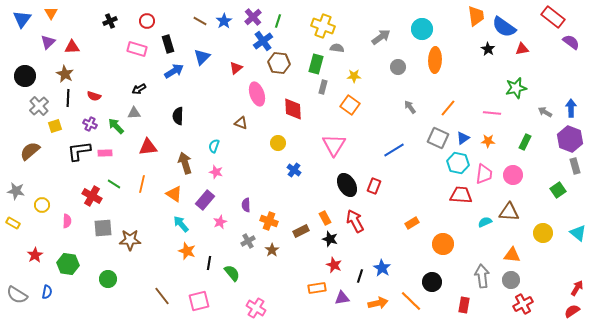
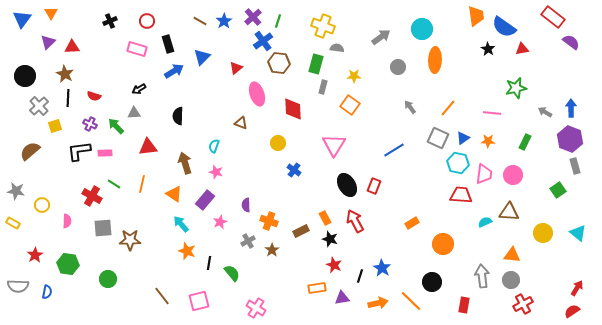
gray semicircle at (17, 295): moved 1 px right, 9 px up; rotated 30 degrees counterclockwise
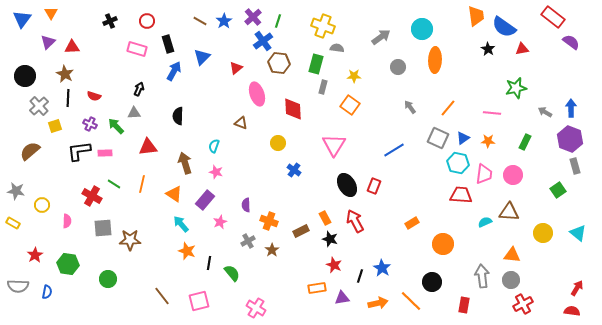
blue arrow at (174, 71): rotated 30 degrees counterclockwise
black arrow at (139, 89): rotated 144 degrees clockwise
red semicircle at (572, 311): rotated 42 degrees clockwise
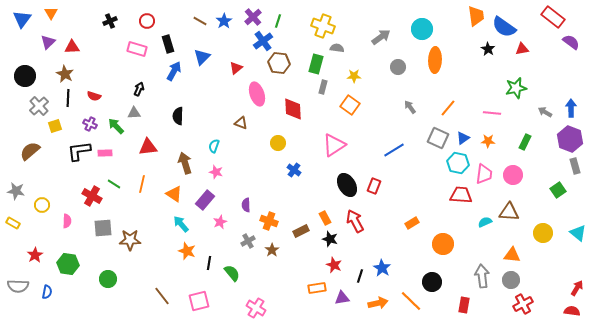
pink triangle at (334, 145): rotated 25 degrees clockwise
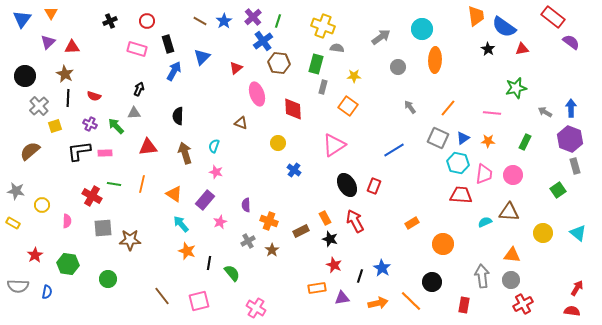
orange square at (350, 105): moved 2 px left, 1 px down
brown arrow at (185, 163): moved 10 px up
green line at (114, 184): rotated 24 degrees counterclockwise
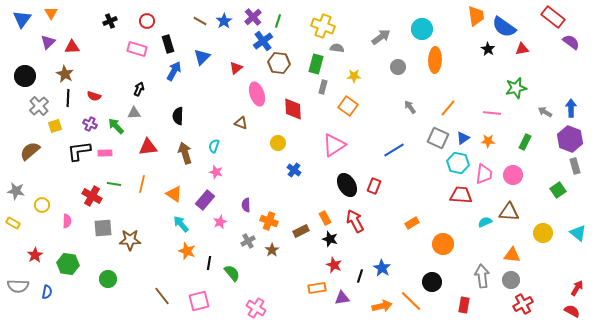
orange arrow at (378, 303): moved 4 px right, 3 px down
red semicircle at (572, 311): rotated 21 degrees clockwise
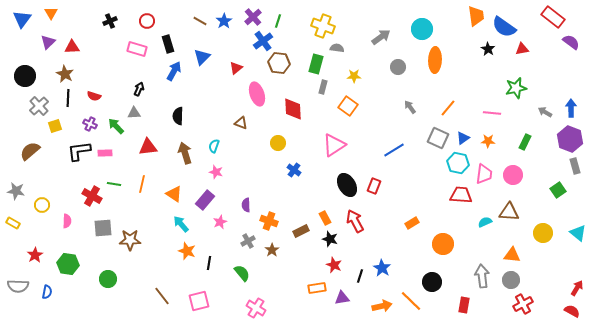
green semicircle at (232, 273): moved 10 px right
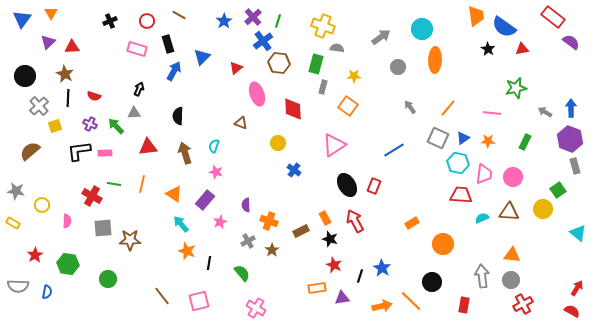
brown line at (200, 21): moved 21 px left, 6 px up
pink circle at (513, 175): moved 2 px down
cyan semicircle at (485, 222): moved 3 px left, 4 px up
yellow circle at (543, 233): moved 24 px up
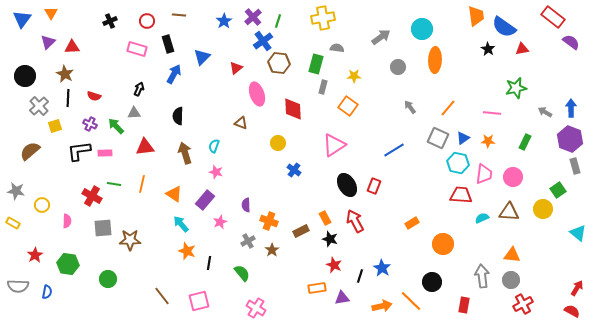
brown line at (179, 15): rotated 24 degrees counterclockwise
yellow cross at (323, 26): moved 8 px up; rotated 30 degrees counterclockwise
blue arrow at (174, 71): moved 3 px down
red triangle at (148, 147): moved 3 px left
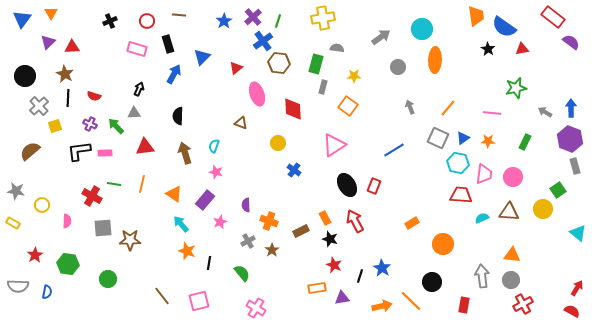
gray arrow at (410, 107): rotated 16 degrees clockwise
